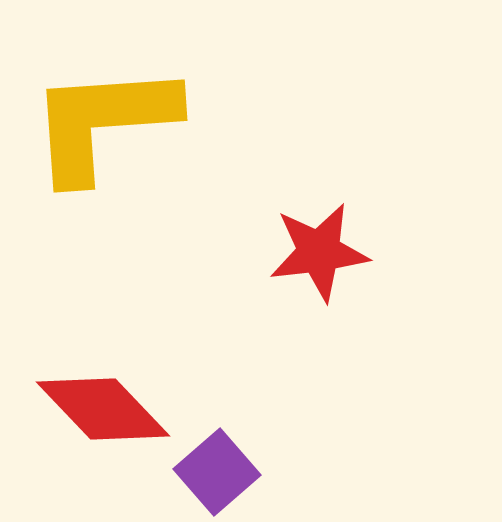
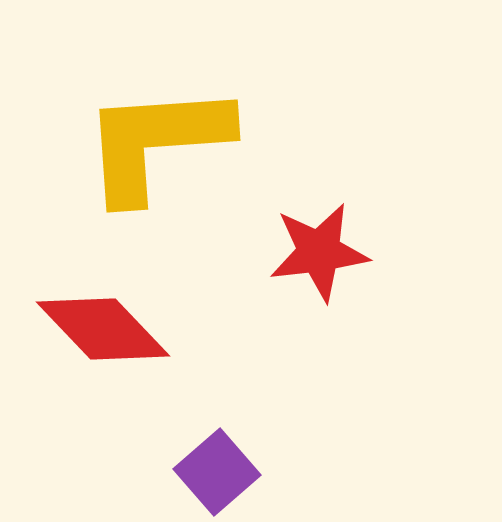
yellow L-shape: moved 53 px right, 20 px down
red diamond: moved 80 px up
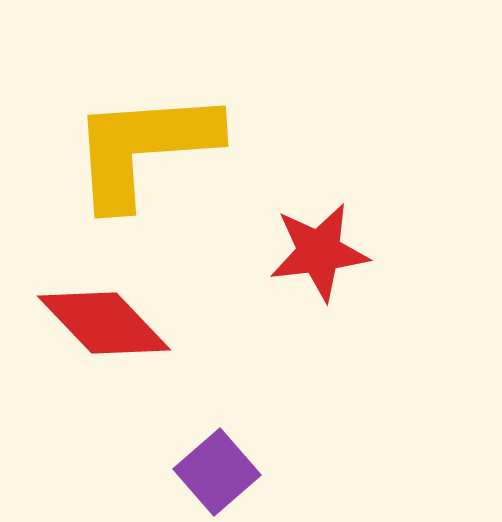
yellow L-shape: moved 12 px left, 6 px down
red diamond: moved 1 px right, 6 px up
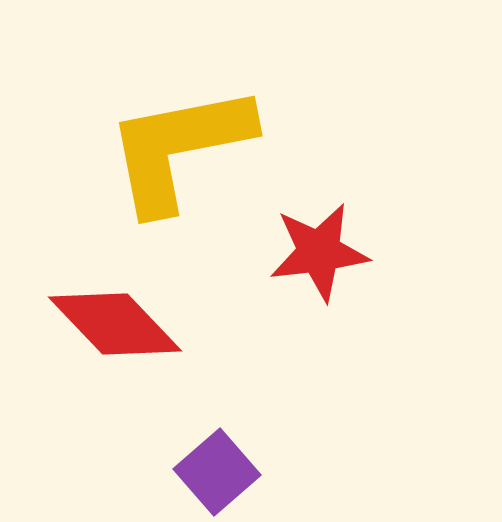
yellow L-shape: moved 35 px right; rotated 7 degrees counterclockwise
red diamond: moved 11 px right, 1 px down
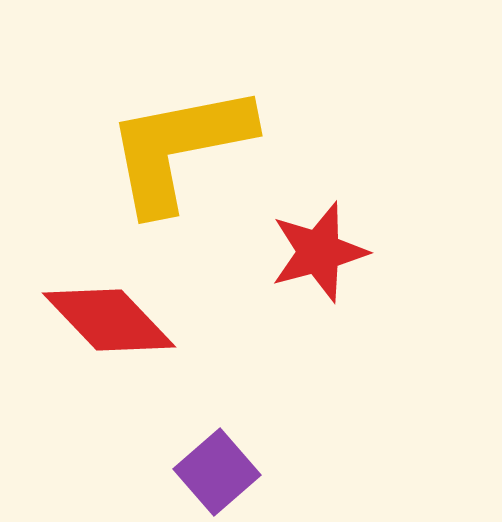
red star: rotated 8 degrees counterclockwise
red diamond: moved 6 px left, 4 px up
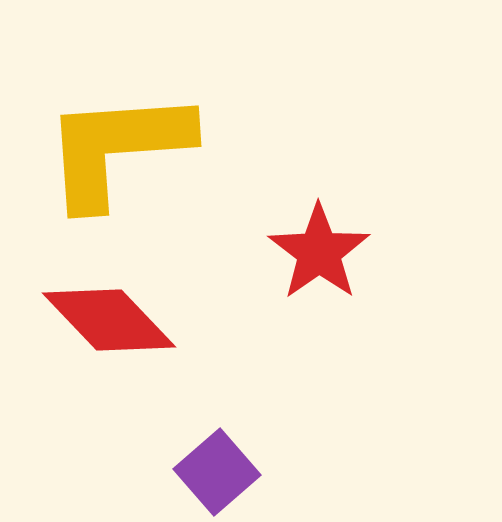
yellow L-shape: moved 62 px left; rotated 7 degrees clockwise
red star: rotated 20 degrees counterclockwise
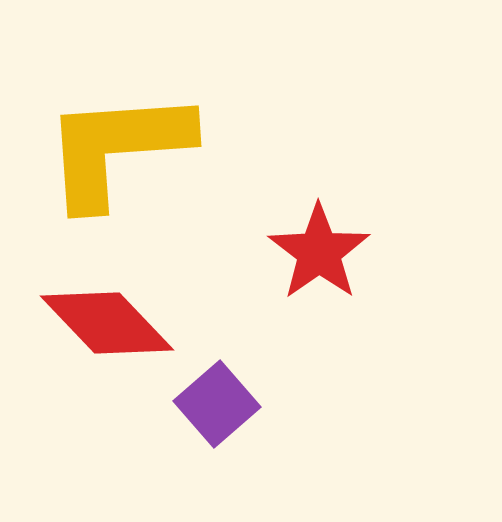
red diamond: moved 2 px left, 3 px down
purple square: moved 68 px up
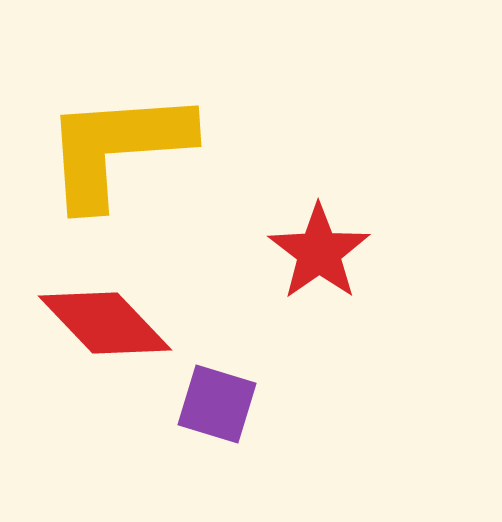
red diamond: moved 2 px left
purple square: rotated 32 degrees counterclockwise
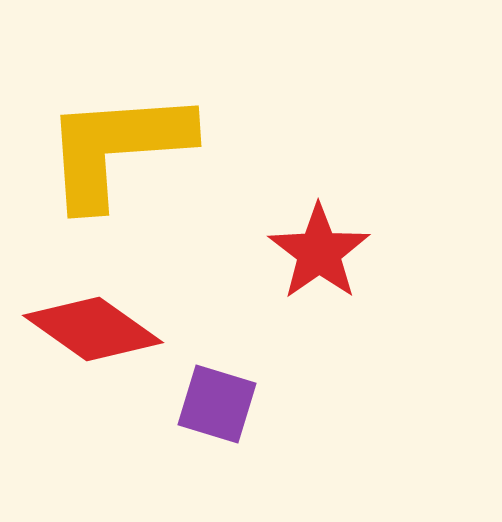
red diamond: moved 12 px left, 6 px down; rotated 11 degrees counterclockwise
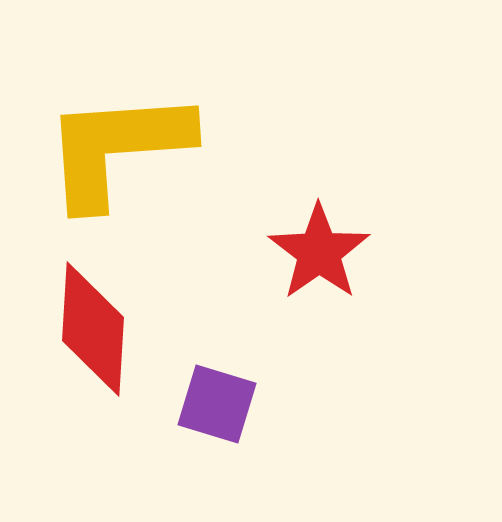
red diamond: rotated 58 degrees clockwise
